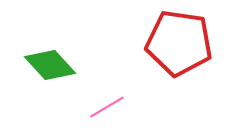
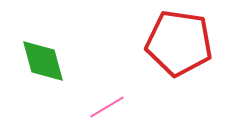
green diamond: moved 7 px left, 4 px up; rotated 27 degrees clockwise
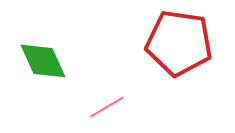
green diamond: rotated 9 degrees counterclockwise
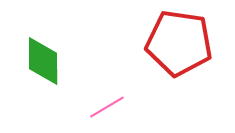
green diamond: rotated 24 degrees clockwise
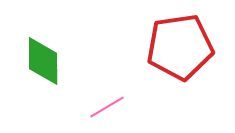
red pentagon: moved 1 px right, 4 px down; rotated 16 degrees counterclockwise
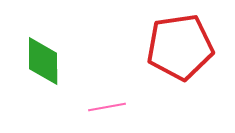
pink line: rotated 21 degrees clockwise
